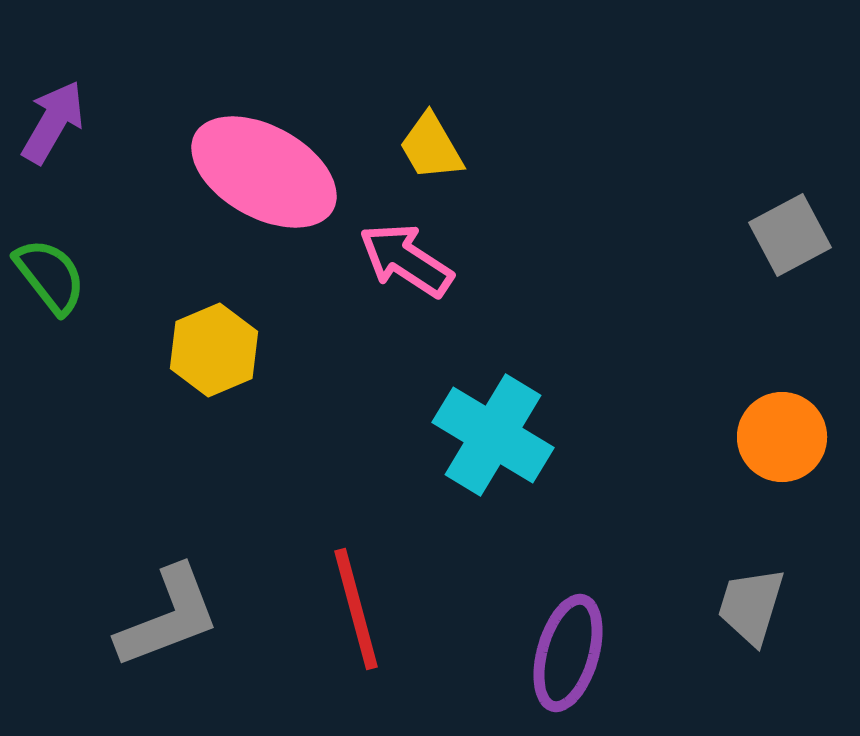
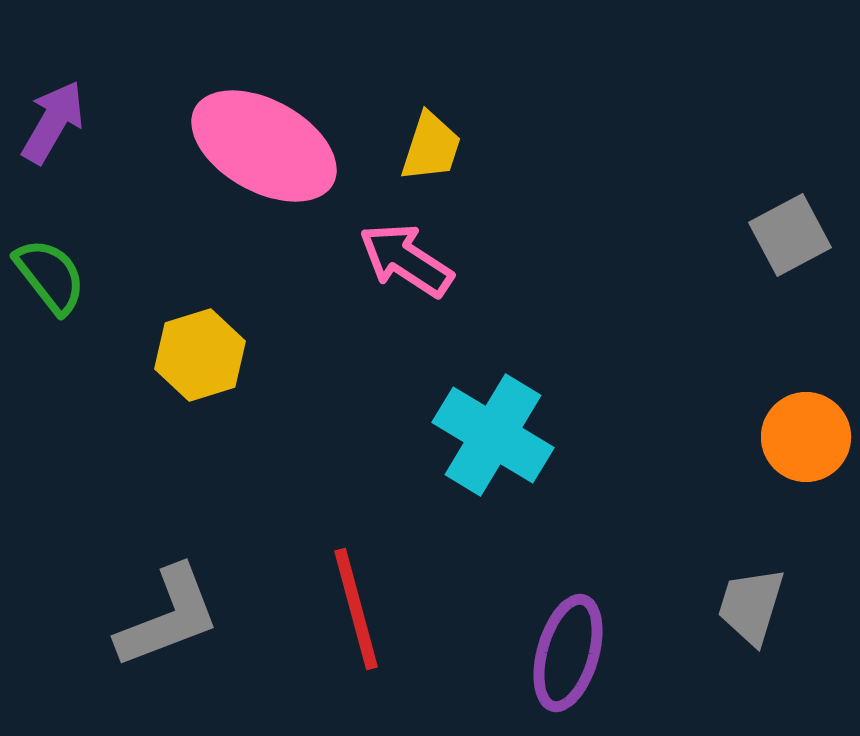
yellow trapezoid: rotated 132 degrees counterclockwise
pink ellipse: moved 26 px up
yellow hexagon: moved 14 px left, 5 px down; rotated 6 degrees clockwise
orange circle: moved 24 px right
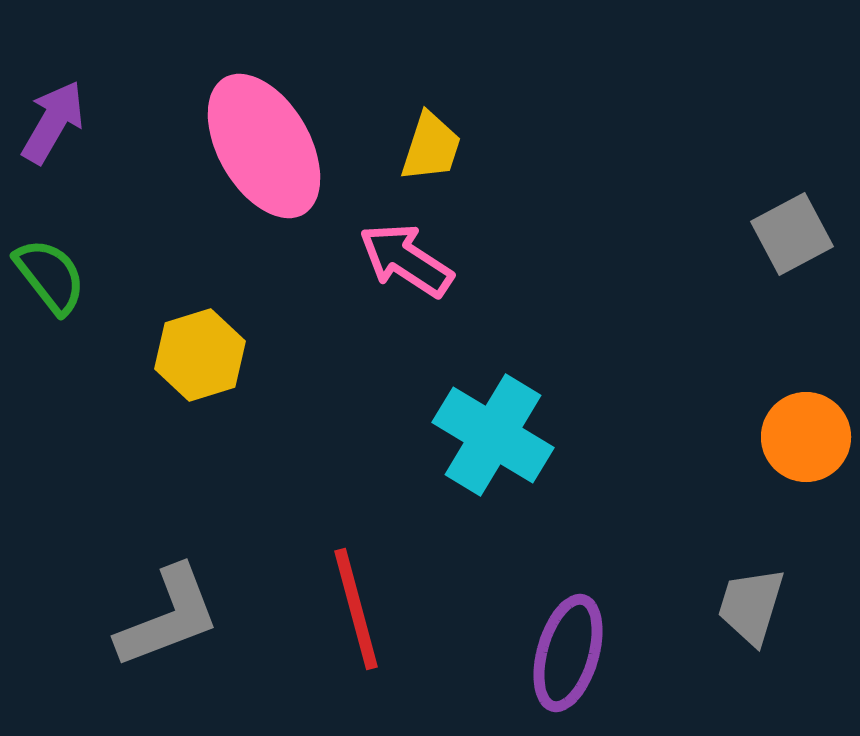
pink ellipse: rotated 31 degrees clockwise
gray square: moved 2 px right, 1 px up
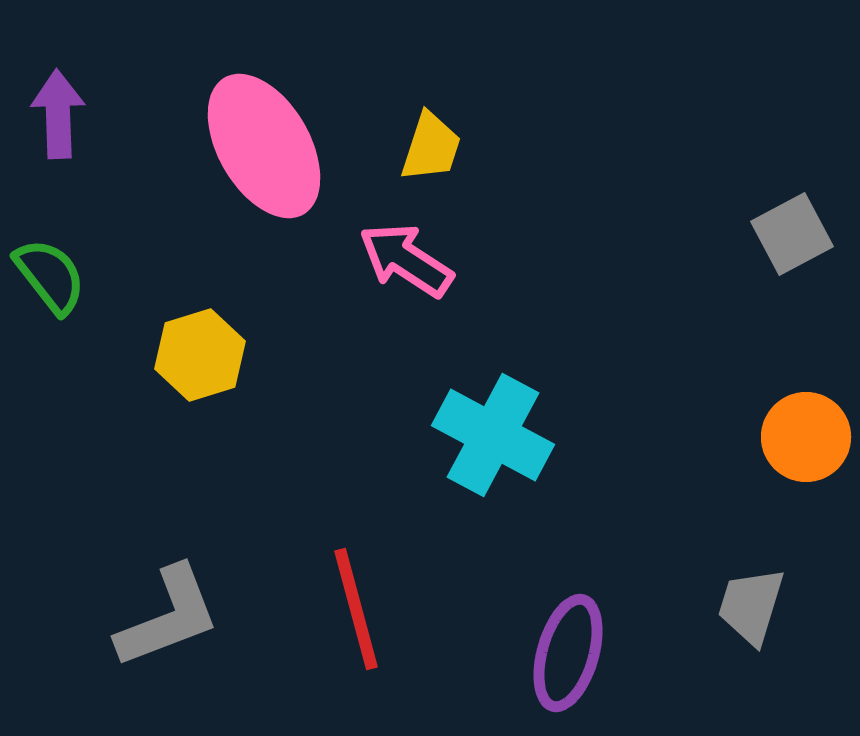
purple arrow: moved 5 px right, 8 px up; rotated 32 degrees counterclockwise
cyan cross: rotated 3 degrees counterclockwise
